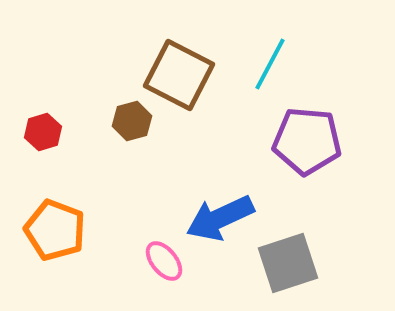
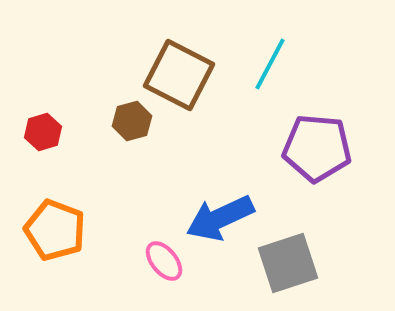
purple pentagon: moved 10 px right, 7 px down
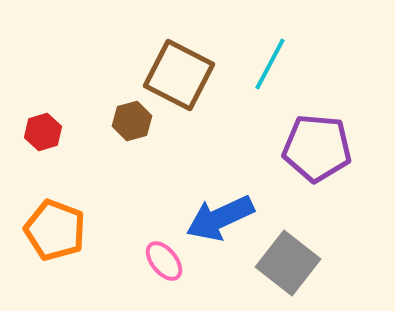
gray square: rotated 34 degrees counterclockwise
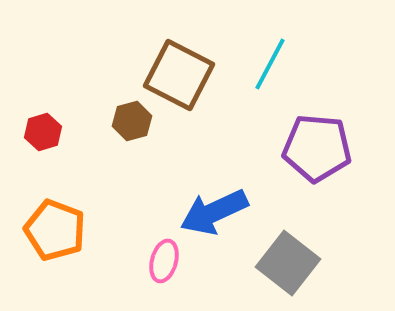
blue arrow: moved 6 px left, 6 px up
pink ellipse: rotated 54 degrees clockwise
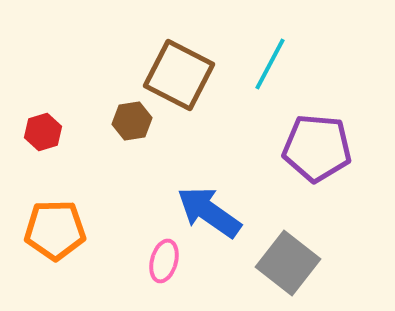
brown hexagon: rotated 6 degrees clockwise
blue arrow: moved 5 px left; rotated 60 degrees clockwise
orange pentagon: rotated 22 degrees counterclockwise
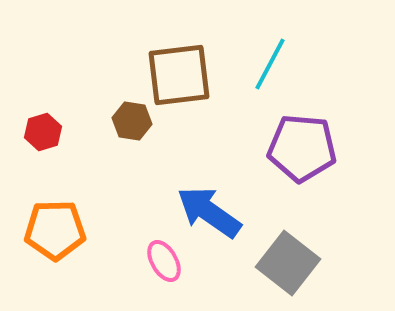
brown square: rotated 34 degrees counterclockwise
brown hexagon: rotated 18 degrees clockwise
purple pentagon: moved 15 px left
pink ellipse: rotated 45 degrees counterclockwise
